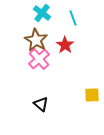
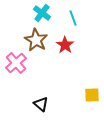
pink cross: moved 23 px left, 4 px down
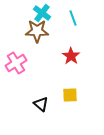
brown star: moved 1 px right, 9 px up; rotated 30 degrees counterclockwise
red star: moved 6 px right, 11 px down
pink cross: rotated 10 degrees clockwise
yellow square: moved 22 px left
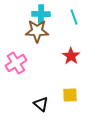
cyan cross: moved 1 px left, 1 px down; rotated 36 degrees counterclockwise
cyan line: moved 1 px right, 1 px up
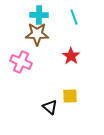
cyan cross: moved 2 px left, 1 px down
brown star: moved 3 px down
pink cross: moved 5 px right, 1 px up; rotated 35 degrees counterclockwise
yellow square: moved 1 px down
black triangle: moved 9 px right, 3 px down
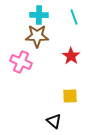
brown star: moved 2 px down
black triangle: moved 4 px right, 14 px down
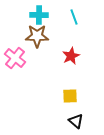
red star: rotated 12 degrees clockwise
pink cross: moved 6 px left, 4 px up; rotated 15 degrees clockwise
black triangle: moved 22 px right
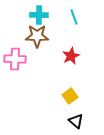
pink cross: moved 1 px down; rotated 35 degrees counterclockwise
yellow square: rotated 35 degrees counterclockwise
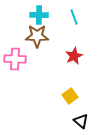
red star: moved 3 px right
black triangle: moved 5 px right
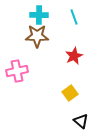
pink cross: moved 2 px right, 12 px down; rotated 15 degrees counterclockwise
yellow square: moved 3 px up
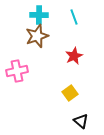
brown star: rotated 20 degrees counterclockwise
